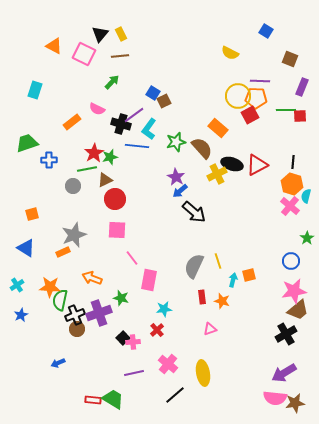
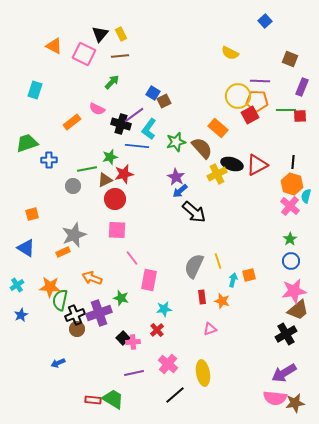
blue square at (266, 31): moved 1 px left, 10 px up; rotated 16 degrees clockwise
orange pentagon at (256, 98): moved 1 px right, 3 px down
red star at (94, 153): moved 30 px right, 21 px down; rotated 18 degrees clockwise
green star at (307, 238): moved 17 px left, 1 px down
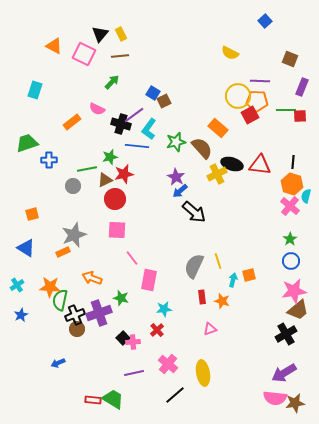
red triangle at (257, 165): moved 3 px right; rotated 35 degrees clockwise
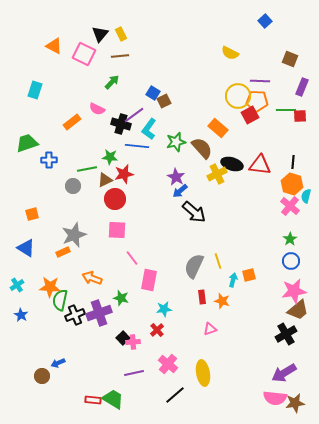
green star at (110, 157): rotated 21 degrees clockwise
blue star at (21, 315): rotated 16 degrees counterclockwise
brown circle at (77, 329): moved 35 px left, 47 px down
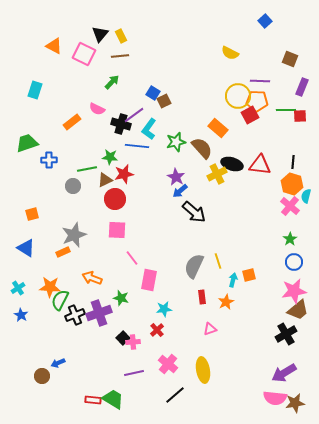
yellow rectangle at (121, 34): moved 2 px down
blue circle at (291, 261): moved 3 px right, 1 px down
cyan cross at (17, 285): moved 1 px right, 3 px down
green semicircle at (60, 300): rotated 15 degrees clockwise
orange star at (222, 301): moved 4 px right, 1 px down; rotated 28 degrees clockwise
yellow ellipse at (203, 373): moved 3 px up
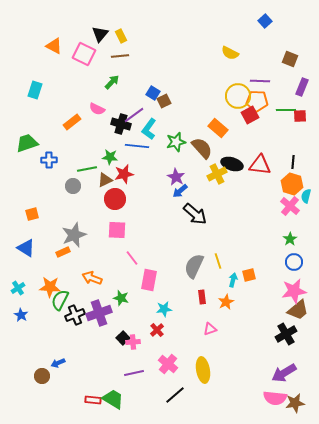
black arrow at (194, 212): moved 1 px right, 2 px down
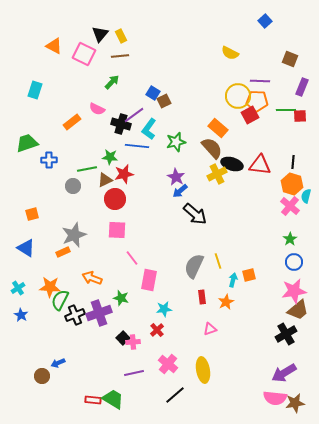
brown semicircle at (202, 148): moved 10 px right
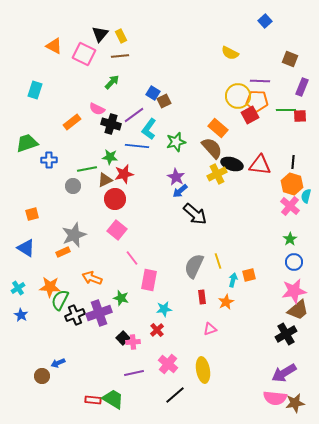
black cross at (121, 124): moved 10 px left
pink square at (117, 230): rotated 36 degrees clockwise
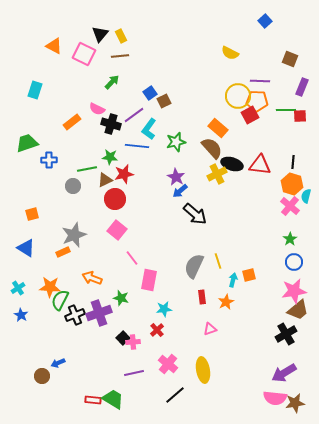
blue square at (153, 93): moved 3 px left; rotated 24 degrees clockwise
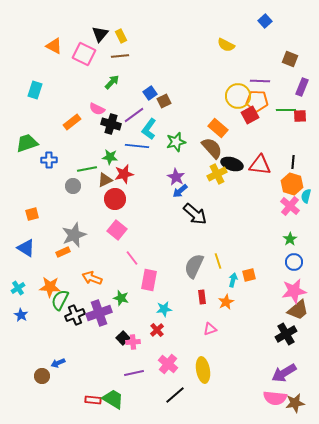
yellow semicircle at (230, 53): moved 4 px left, 8 px up
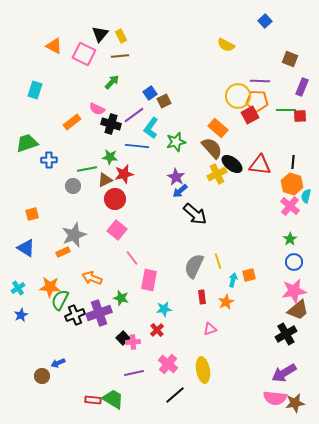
cyan L-shape at (149, 129): moved 2 px right, 1 px up
black ellipse at (232, 164): rotated 20 degrees clockwise
blue star at (21, 315): rotated 16 degrees clockwise
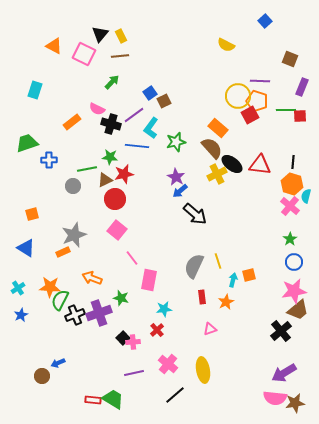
orange pentagon at (257, 101): rotated 15 degrees clockwise
black cross at (286, 334): moved 5 px left, 3 px up; rotated 10 degrees counterclockwise
